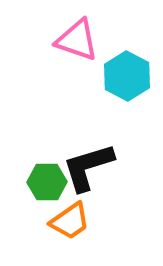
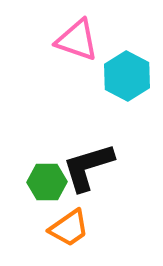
orange trapezoid: moved 1 px left, 7 px down
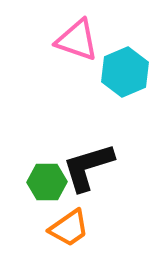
cyan hexagon: moved 2 px left, 4 px up; rotated 9 degrees clockwise
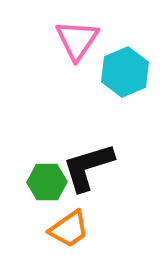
pink triangle: rotated 45 degrees clockwise
orange trapezoid: moved 1 px down
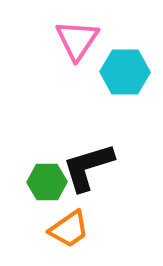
cyan hexagon: rotated 24 degrees clockwise
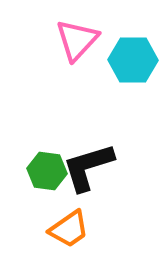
pink triangle: rotated 9 degrees clockwise
cyan hexagon: moved 8 px right, 12 px up
green hexagon: moved 11 px up; rotated 9 degrees clockwise
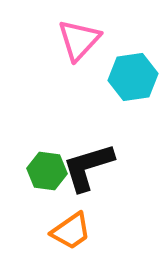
pink triangle: moved 2 px right
cyan hexagon: moved 17 px down; rotated 9 degrees counterclockwise
orange trapezoid: moved 2 px right, 2 px down
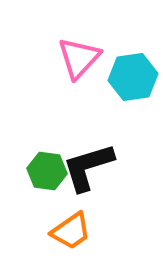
pink triangle: moved 18 px down
